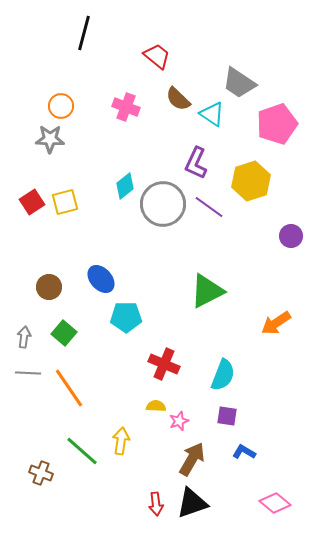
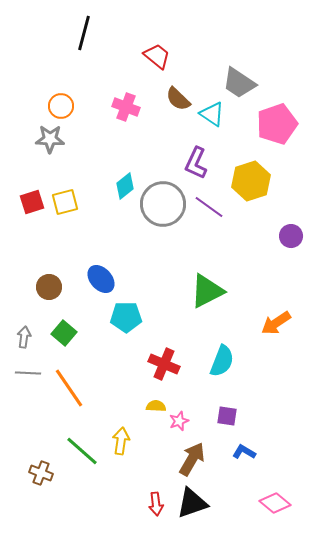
red square: rotated 15 degrees clockwise
cyan semicircle: moved 1 px left, 14 px up
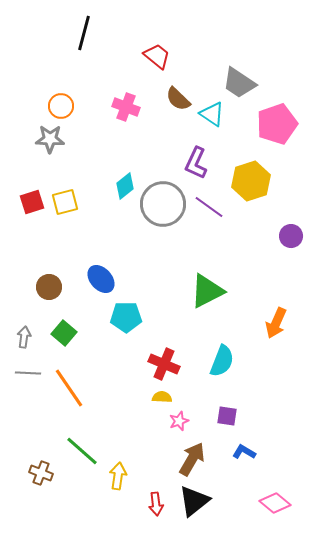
orange arrow: rotated 32 degrees counterclockwise
yellow semicircle: moved 6 px right, 9 px up
yellow arrow: moved 3 px left, 35 px down
black triangle: moved 2 px right, 2 px up; rotated 20 degrees counterclockwise
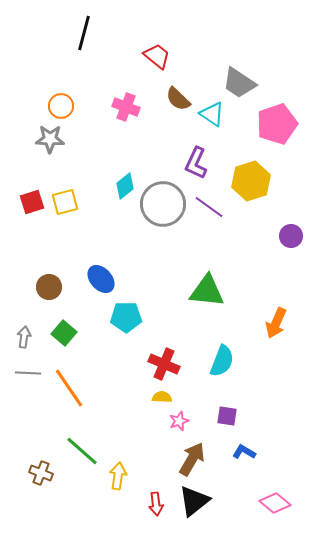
green triangle: rotated 33 degrees clockwise
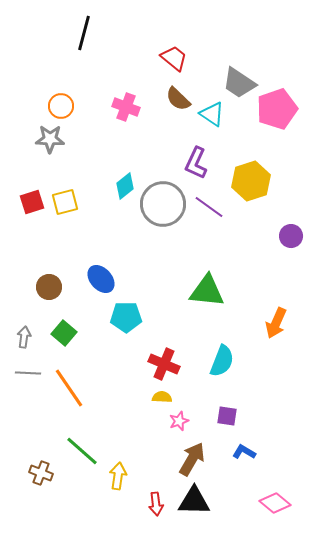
red trapezoid: moved 17 px right, 2 px down
pink pentagon: moved 15 px up
black triangle: rotated 40 degrees clockwise
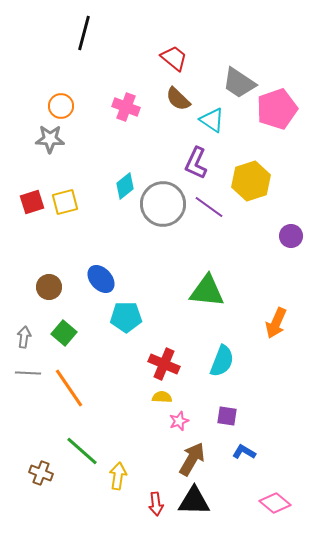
cyan triangle: moved 6 px down
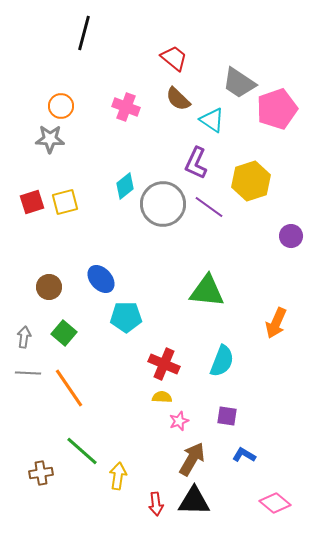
blue L-shape: moved 3 px down
brown cross: rotated 30 degrees counterclockwise
